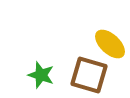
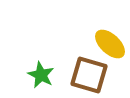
green star: rotated 8 degrees clockwise
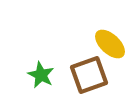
brown square: rotated 36 degrees counterclockwise
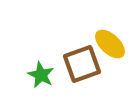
brown square: moved 7 px left, 11 px up
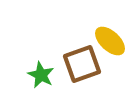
yellow ellipse: moved 3 px up
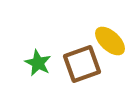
green star: moved 3 px left, 12 px up
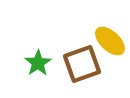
green star: rotated 12 degrees clockwise
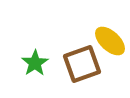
green star: moved 3 px left
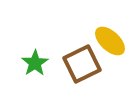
brown square: rotated 6 degrees counterclockwise
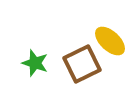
green star: rotated 20 degrees counterclockwise
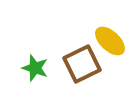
green star: moved 5 px down
